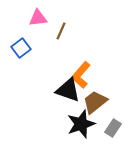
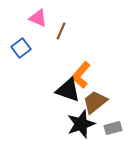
pink triangle: rotated 30 degrees clockwise
gray rectangle: rotated 42 degrees clockwise
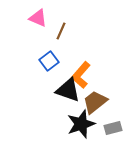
blue square: moved 28 px right, 13 px down
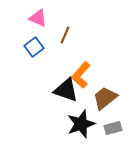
brown line: moved 4 px right, 4 px down
blue square: moved 15 px left, 14 px up
black triangle: moved 2 px left
brown trapezoid: moved 10 px right, 4 px up
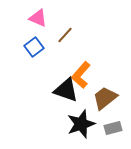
brown line: rotated 18 degrees clockwise
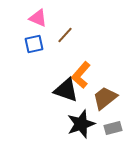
blue square: moved 3 px up; rotated 24 degrees clockwise
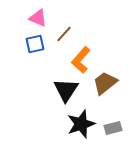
brown line: moved 1 px left, 1 px up
blue square: moved 1 px right
orange L-shape: moved 15 px up
black triangle: rotated 44 degrees clockwise
brown trapezoid: moved 15 px up
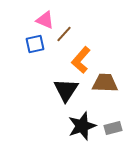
pink triangle: moved 7 px right, 2 px down
brown trapezoid: rotated 40 degrees clockwise
black star: moved 1 px right, 2 px down
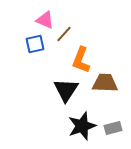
orange L-shape: rotated 20 degrees counterclockwise
